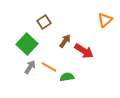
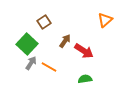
gray arrow: moved 1 px right, 4 px up
green semicircle: moved 18 px right, 2 px down
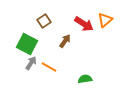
brown square: moved 1 px up
green square: rotated 15 degrees counterclockwise
red arrow: moved 27 px up
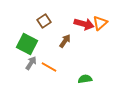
orange triangle: moved 5 px left, 3 px down
red arrow: rotated 18 degrees counterclockwise
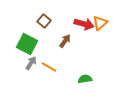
brown square: rotated 16 degrees counterclockwise
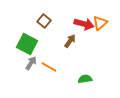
brown arrow: moved 5 px right
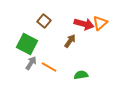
green semicircle: moved 4 px left, 4 px up
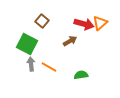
brown square: moved 2 px left
brown arrow: rotated 24 degrees clockwise
gray arrow: moved 1 px down; rotated 40 degrees counterclockwise
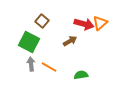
green square: moved 2 px right, 2 px up
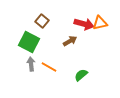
orange triangle: rotated 28 degrees clockwise
green semicircle: rotated 32 degrees counterclockwise
